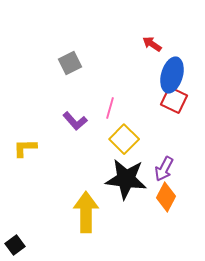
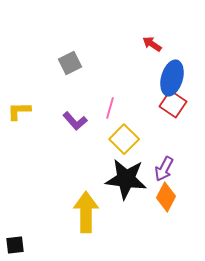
blue ellipse: moved 3 px down
red square: moved 1 px left, 4 px down; rotated 8 degrees clockwise
yellow L-shape: moved 6 px left, 37 px up
black square: rotated 30 degrees clockwise
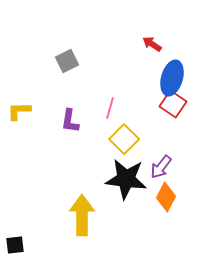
gray square: moved 3 px left, 2 px up
purple L-shape: moved 5 px left; rotated 50 degrees clockwise
purple arrow: moved 3 px left, 2 px up; rotated 10 degrees clockwise
yellow arrow: moved 4 px left, 3 px down
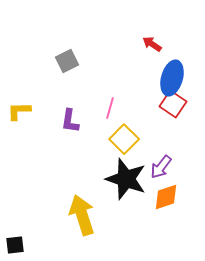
black star: rotated 12 degrees clockwise
orange diamond: rotated 44 degrees clockwise
yellow arrow: rotated 18 degrees counterclockwise
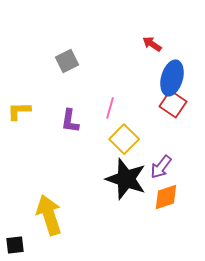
yellow arrow: moved 33 px left
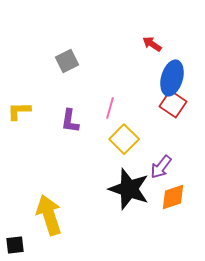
black star: moved 3 px right, 10 px down
orange diamond: moved 7 px right
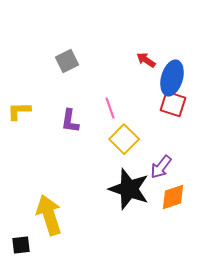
red arrow: moved 6 px left, 16 px down
red square: rotated 16 degrees counterclockwise
pink line: rotated 35 degrees counterclockwise
black square: moved 6 px right
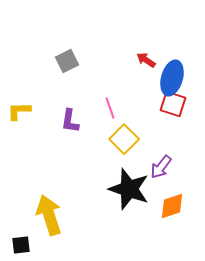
orange diamond: moved 1 px left, 9 px down
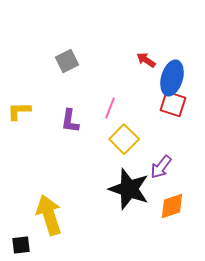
pink line: rotated 40 degrees clockwise
